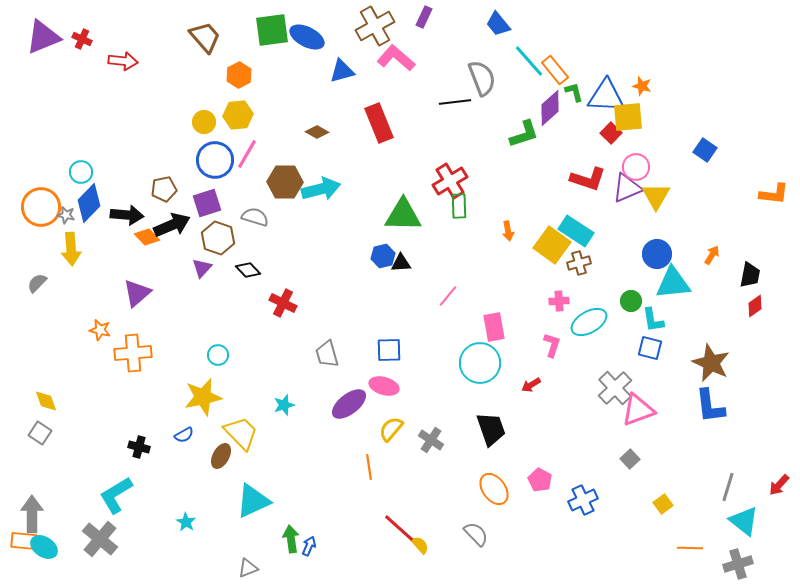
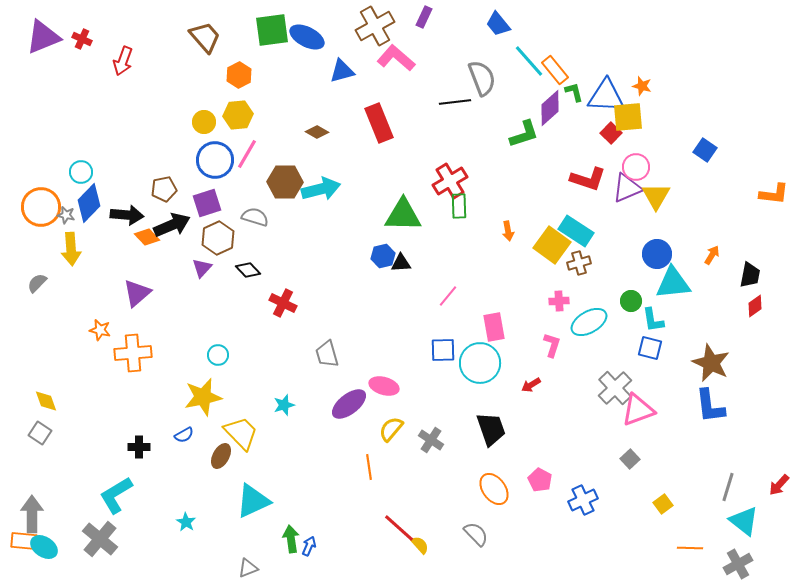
red arrow at (123, 61): rotated 104 degrees clockwise
brown hexagon at (218, 238): rotated 16 degrees clockwise
blue square at (389, 350): moved 54 px right
black cross at (139, 447): rotated 15 degrees counterclockwise
gray cross at (738, 564): rotated 12 degrees counterclockwise
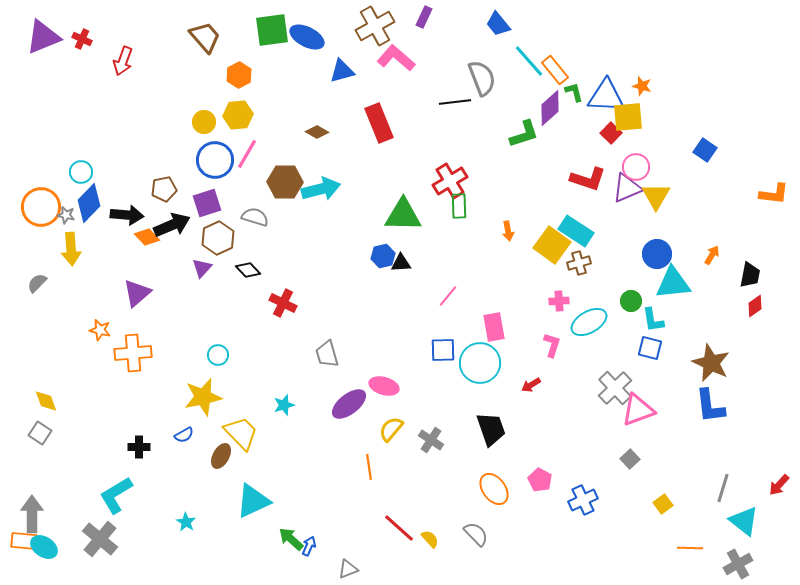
gray line at (728, 487): moved 5 px left, 1 px down
green arrow at (291, 539): rotated 40 degrees counterclockwise
yellow semicircle at (420, 545): moved 10 px right, 6 px up
gray triangle at (248, 568): moved 100 px right, 1 px down
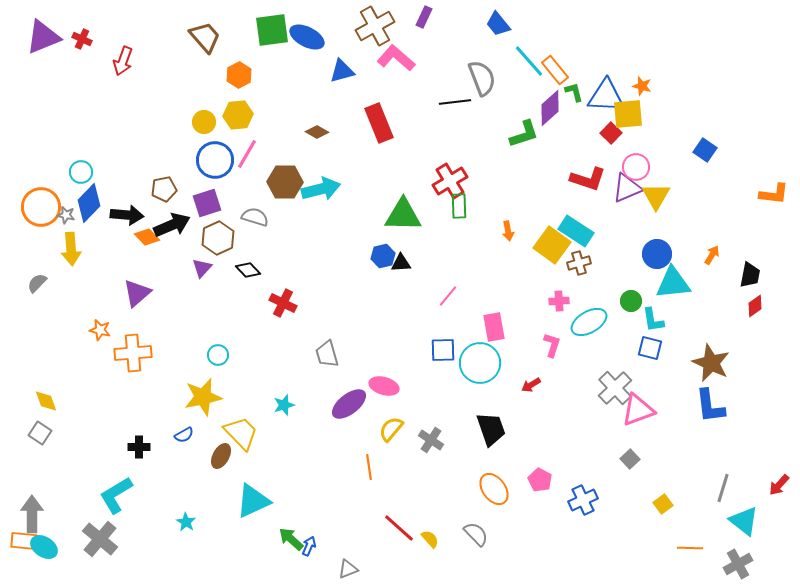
yellow square at (628, 117): moved 3 px up
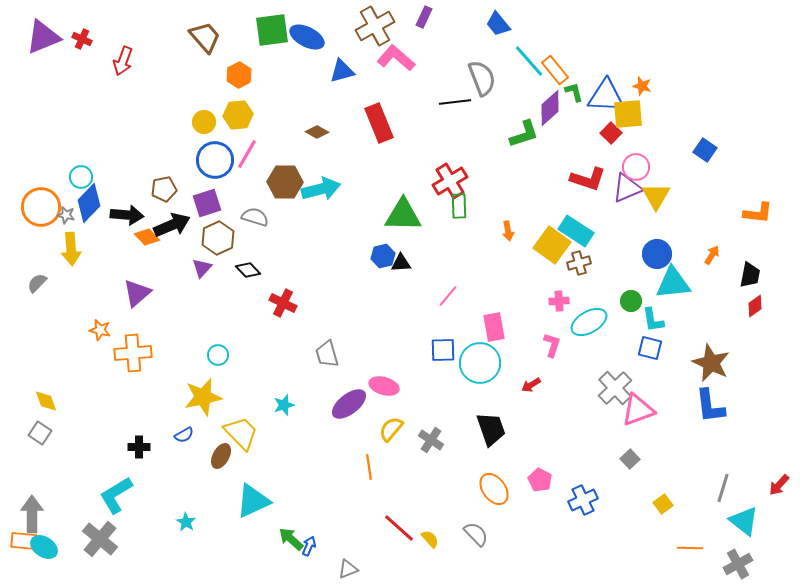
cyan circle at (81, 172): moved 5 px down
orange L-shape at (774, 194): moved 16 px left, 19 px down
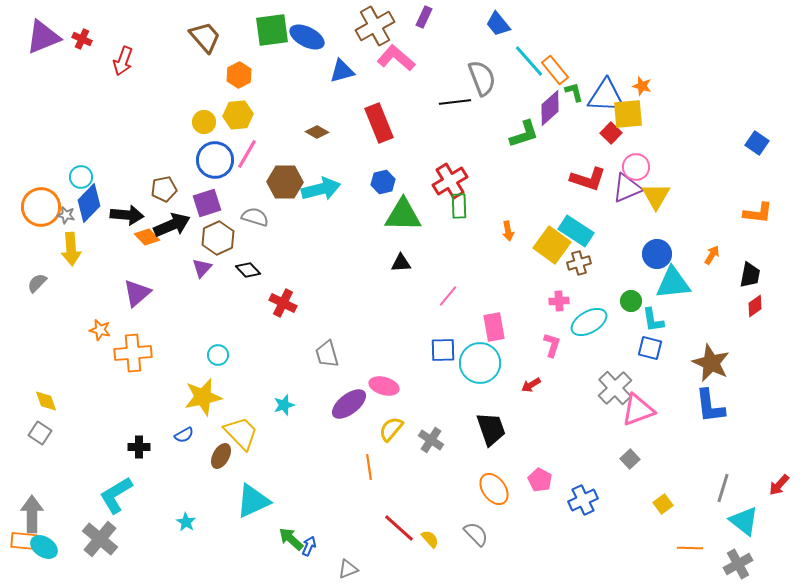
blue square at (705, 150): moved 52 px right, 7 px up
blue hexagon at (383, 256): moved 74 px up
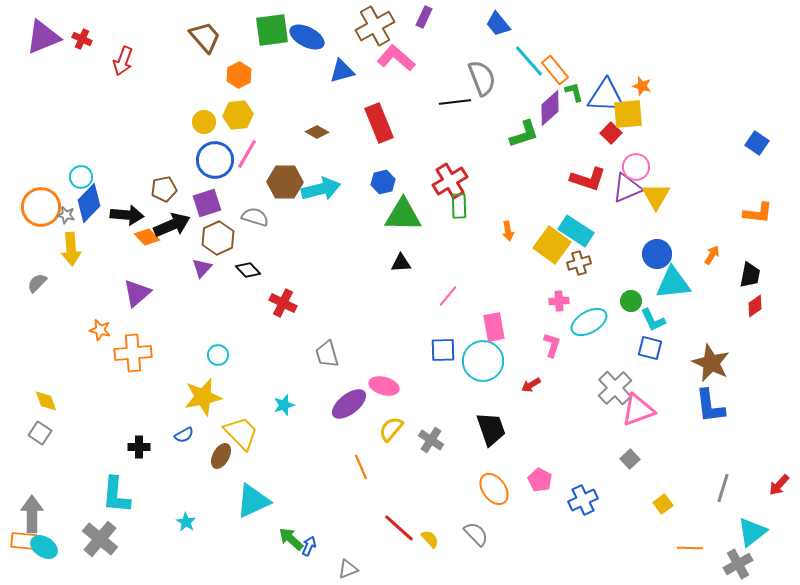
cyan L-shape at (653, 320): rotated 16 degrees counterclockwise
cyan circle at (480, 363): moved 3 px right, 2 px up
orange line at (369, 467): moved 8 px left; rotated 15 degrees counterclockwise
cyan L-shape at (116, 495): rotated 54 degrees counterclockwise
cyan triangle at (744, 521): moved 8 px right, 11 px down; rotated 44 degrees clockwise
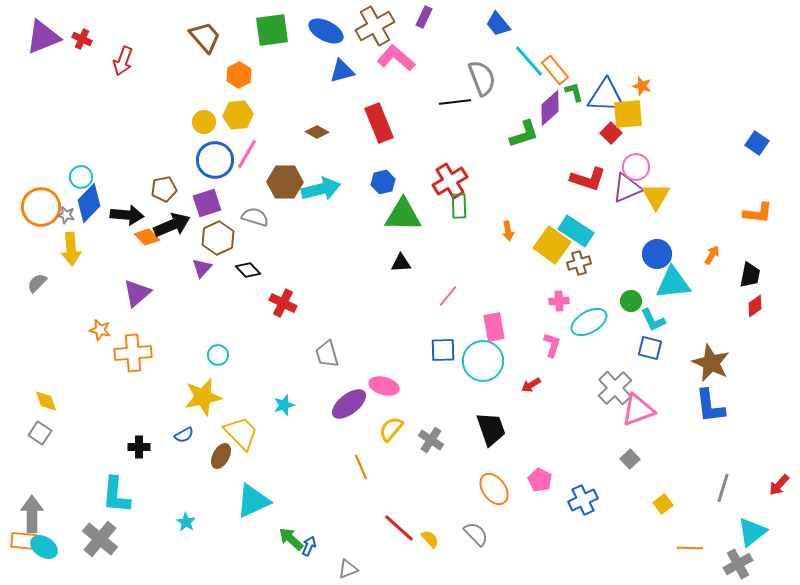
blue ellipse at (307, 37): moved 19 px right, 6 px up
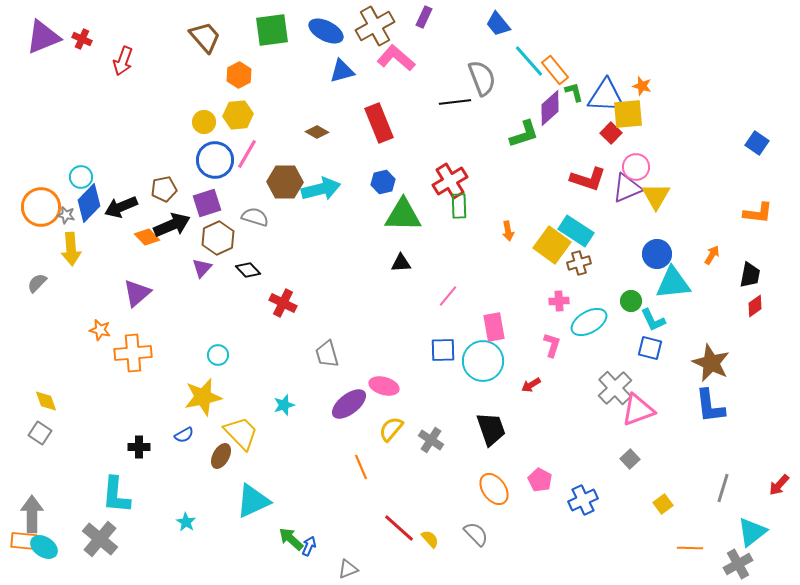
black arrow at (127, 215): moved 6 px left, 8 px up; rotated 152 degrees clockwise
